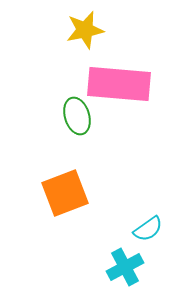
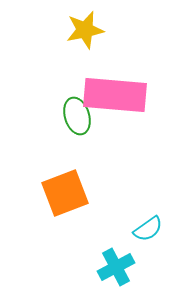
pink rectangle: moved 4 px left, 11 px down
cyan cross: moved 9 px left
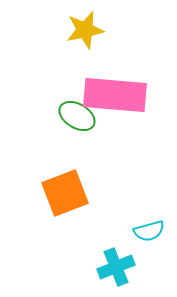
green ellipse: rotated 42 degrees counterclockwise
cyan semicircle: moved 1 px right, 2 px down; rotated 20 degrees clockwise
cyan cross: rotated 6 degrees clockwise
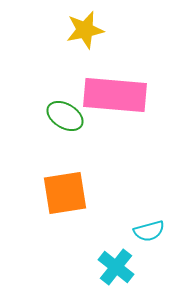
green ellipse: moved 12 px left
orange square: rotated 12 degrees clockwise
cyan cross: rotated 30 degrees counterclockwise
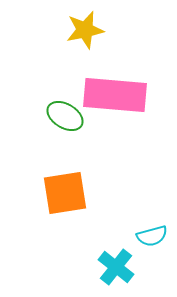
cyan semicircle: moved 3 px right, 5 px down
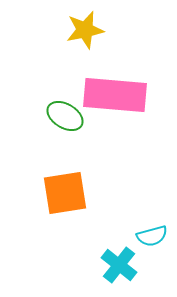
cyan cross: moved 3 px right, 2 px up
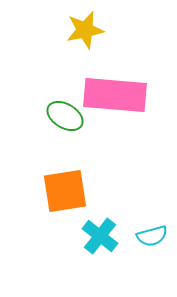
orange square: moved 2 px up
cyan cross: moved 19 px left, 29 px up
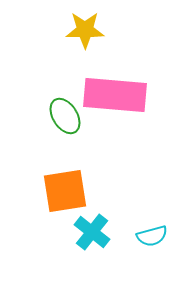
yellow star: rotated 12 degrees clockwise
green ellipse: rotated 27 degrees clockwise
cyan cross: moved 8 px left, 4 px up
